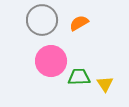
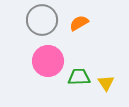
pink circle: moved 3 px left
yellow triangle: moved 1 px right, 1 px up
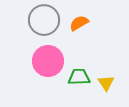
gray circle: moved 2 px right
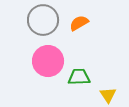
gray circle: moved 1 px left
yellow triangle: moved 2 px right, 12 px down
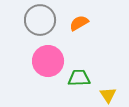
gray circle: moved 3 px left
green trapezoid: moved 1 px down
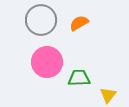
gray circle: moved 1 px right
pink circle: moved 1 px left, 1 px down
yellow triangle: rotated 12 degrees clockwise
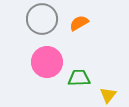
gray circle: moved 1 px right, 1 px up
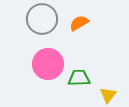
pink circle: moved 1 px right, 2 px down
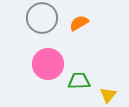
gray circle: moved 1 px up
green trapezoid: moved 3 px down
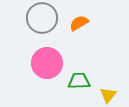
pink circle: moved 1 px left, 1 px up
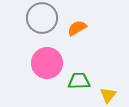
orange semicircle: moved 2 px left, 5 px down
